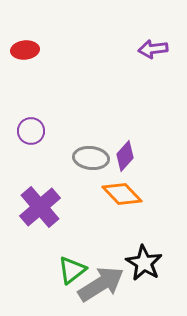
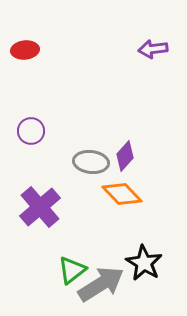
gray ellipse: moved 4 px down
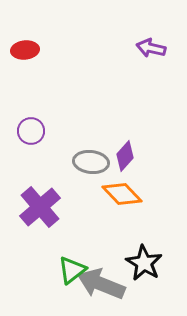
purple arrow: moved 2 px left, 1 px up; rotated 20 degrees clockwise
gray arrow: rotated 126 degrees counterclockwise
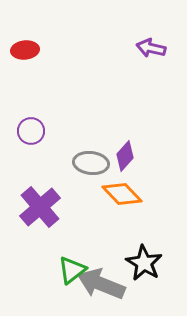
gray ellipse: moved 1 px down
